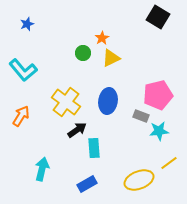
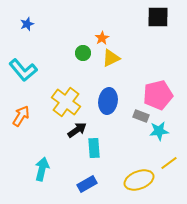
black square: rotated 30 degrees counterclockwise
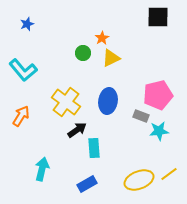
yellow line: moved 11 px down
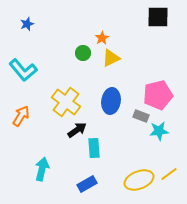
blue ellipse: moved 3 px right
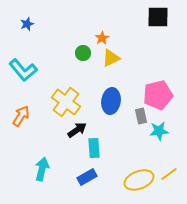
gray rectangle: rotated 56 degrees clockwise
blue rectangle: moved 7 px up
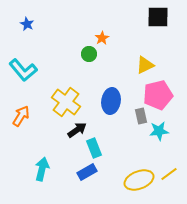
blue star: rotated 24 degrees counterclockwise
green circle: moved 6 px right, 1 px down
yellow triangle: moved 34 px right, 7 px down
cyan rectangle: rotated 18 degrees counterclockwise
blue rectangle: moved 5 px up
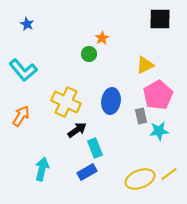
black square: moved 2 px right, 2 px down
pink pentagon: rotated 16 degrees counterclockwise
yellow cross: rotated 12 degrees counterclockwise
cyan rectangle: moved 1 px right
yellow ellipse: moved 1 px right, 1 px up
